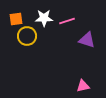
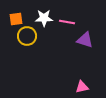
pink line: moved 1 px down; rotated 28 degrees clockwise
purple triangle: moved 2 px left
pink triangle: moved 1 px left, 1 px down
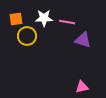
purple triangle: moved 2 px left
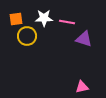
purple triangle: moved 1 px right, 1 px up
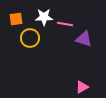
white star: moved 1 px up
pink line: moved 2 px left, 2 px down
yellow circle: moved 3 px right, 2 px down
pink triangle: rotated 16 degrees counterclockwise
